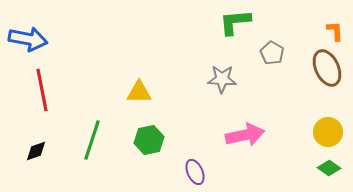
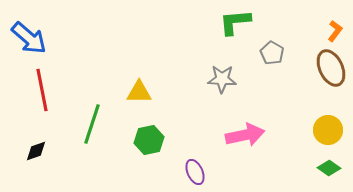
orange L-shape: rotated 40 degrees clockwise
blue arrow: moved 1 px right, 1 px up; rotated 30 degrees clockwise
brown ellipse: moved 4 px right
yellow circle: moved 2 px up
green line: moved 16 px up
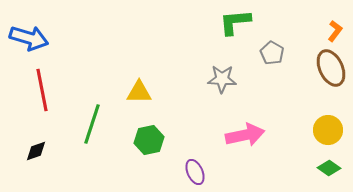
blue arrow: rotated 24 degrees counterclockwise
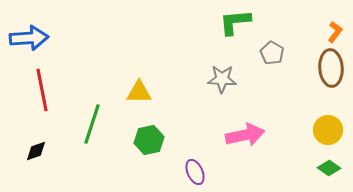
orange L-shape: moved 1 px down
blue arrow: rotated 21 degrees counterclockwise
brown ellipse: rotated 21 degrees clockwise
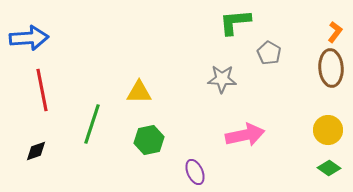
gray pentagon: moved 3 px left
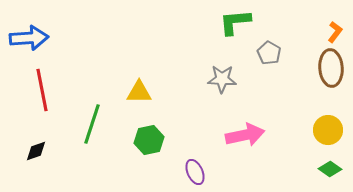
green diamond: moved 1 px right, 1 px down
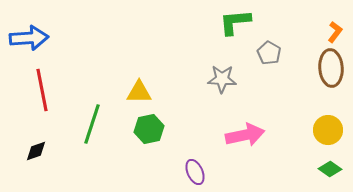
green hexagon: moved 11 px up
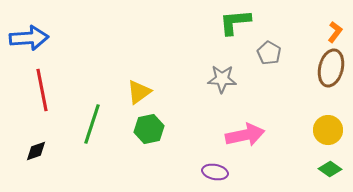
brown ellipse: rotated 18 degrees clockwise
yellow triangle: rotated 36 degrees counterclockwise
purple ellipse: moved 20 px right; rotated 55 degrees counterclockwise
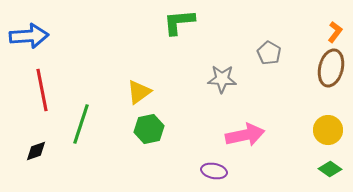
green L-shape: moved 56 px left
blue arrow: moved 2 px up
green line: moved 11 px left
purple ellipse: moved 1 px left, 1 px up
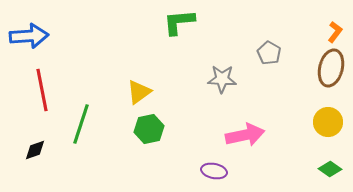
yellow circle: moved 8 px up
black diamond: moved 1 px left, 1 px up
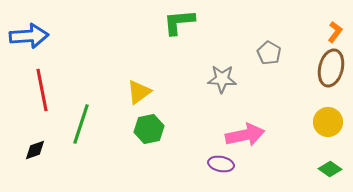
purple ellipse: moved 7 px right, 7 px up
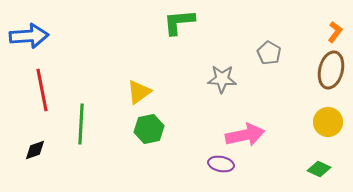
brown ellipse: moved 2 px down
green line: rotated 15 degrees counterclockwise
green diamond: moved 11 px left; rotated 10 degrees counterclockwise
